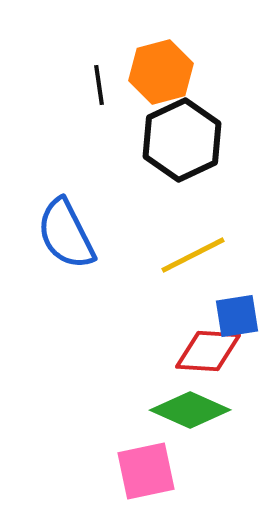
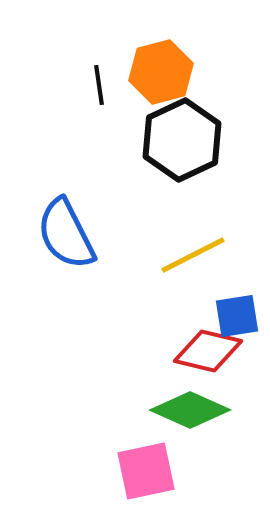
red diamond: rotated 10 degrees clockwise
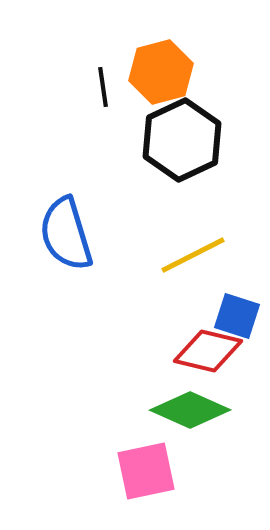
black line: moved 4 px right, 2 px down
blue semicircle: rotated 10 degrees clockwise
blue square: rotated 27 degrees clockwise
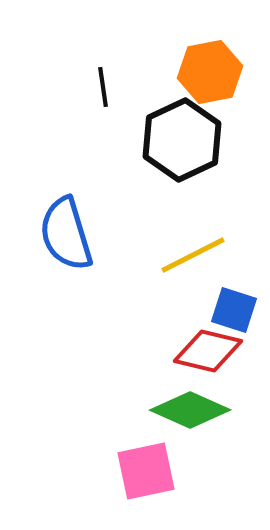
orange hexagon: moved 49 px right; rotated 4 degrees clockwise
blue square: moved 3 px left, 6 px up
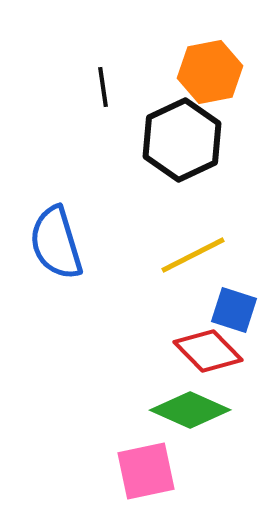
blue semicircle: moved 10 px left, 9 px down
red diamond: rotated 32 degrees clockwise
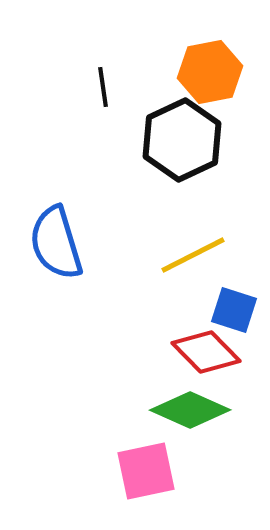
red diamond: moved 2 px left, 1 px down
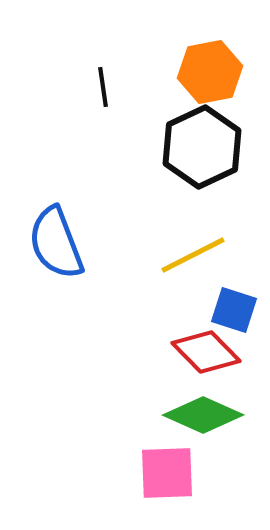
black hexagon: moved 20 px right, 7 px down
blue semicircle: rotated 4 degrees counterclockwise
green diamond: moved 13 px right, 5 px down
pink square: moved 21 px right, 2 px down; rotated 10 degrees clockwise
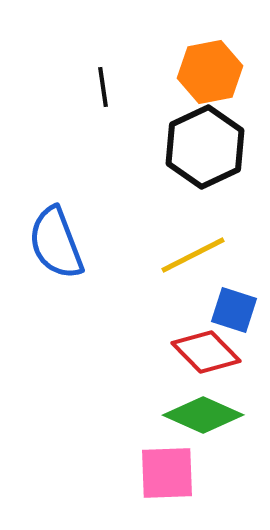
black hexagon: moved 3 px right
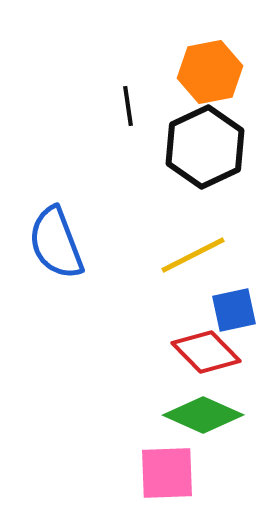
black line: moved 25 px right, 19 px down
blue square: rotated 30 degrees counterclockwise
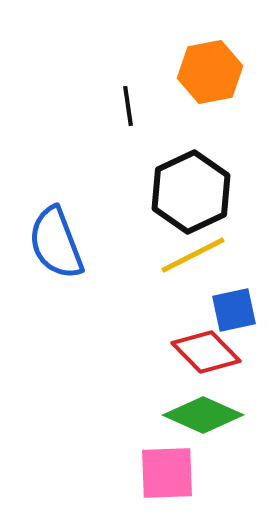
black hexagon: moved 14 px left, 45 px down
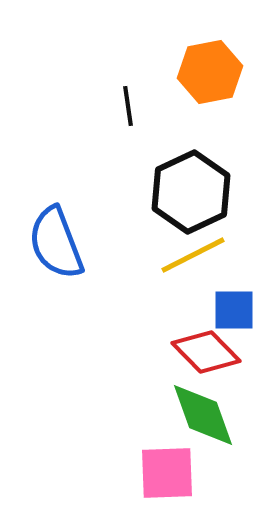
blue square: rotated 12 degrees clockwise
green diamond: rotated 46 degrees clockwise
